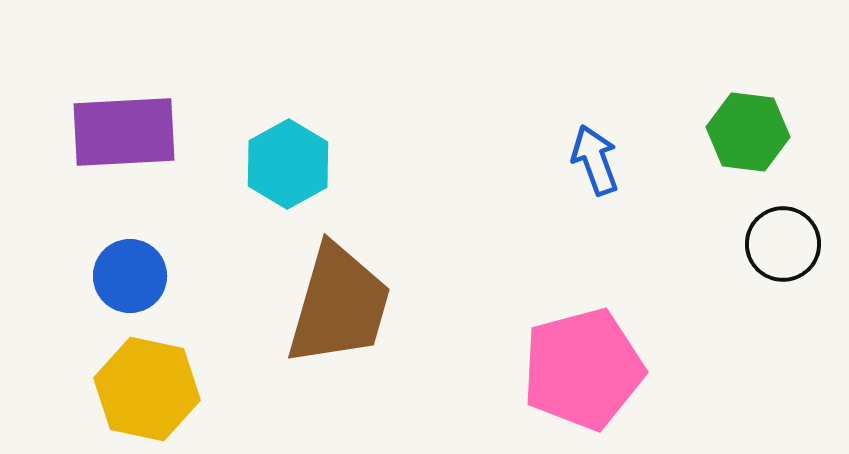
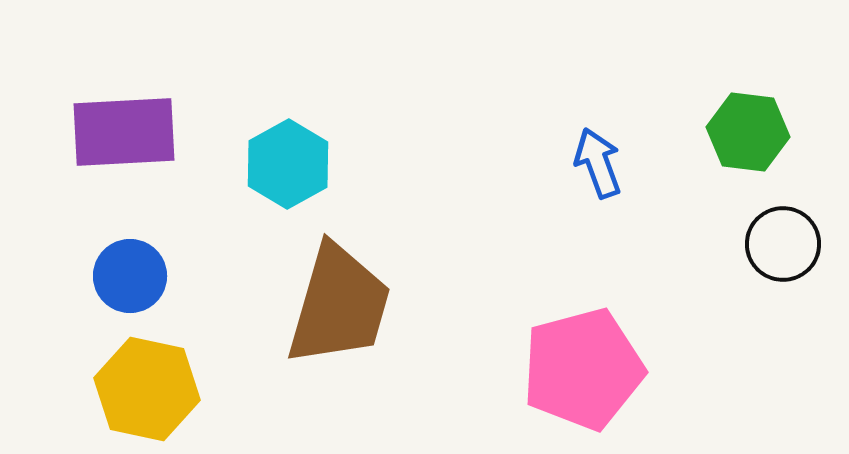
blue arrow: moved 3 px right, 3 px down
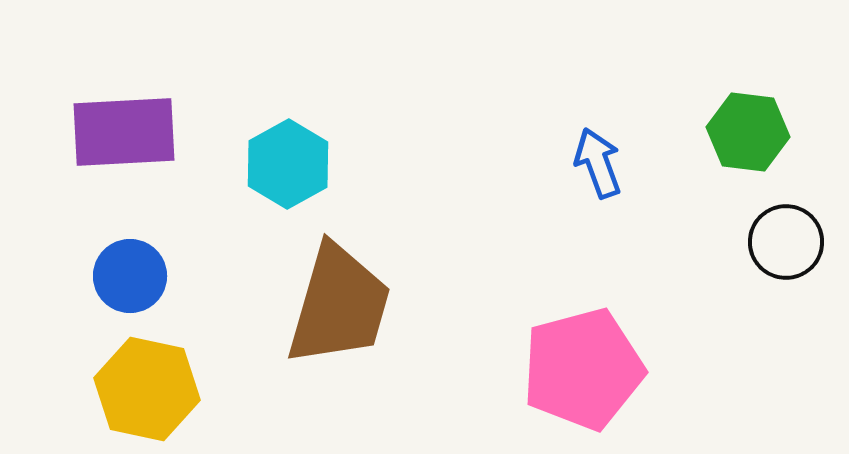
black circle: moved 3 px right, 2 px up
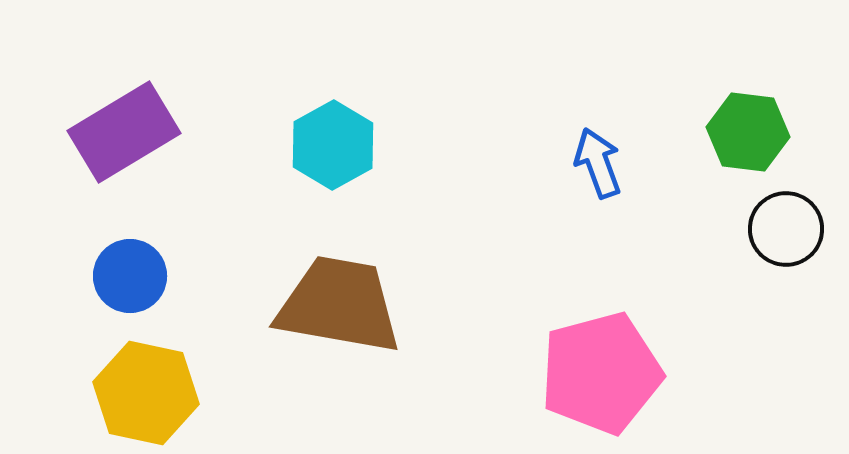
purple rectangle: rotated 28 degrees counterclockwise
cyan hexagon: moved 45 px right, 19 px up
black circle: moved 13 px up
brown trapezoid: rotated 96 degrees counterclockwise
pink pentagon: moved 18 px right, 4 px down
yellow hexagon: moved 1 px left, 4 px down
